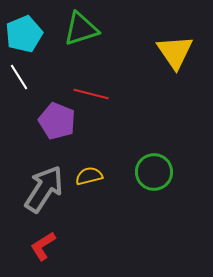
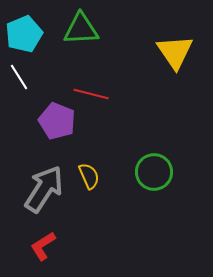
green triangle: rotated 15 degrees clockwise
yellow semicircle: rotated 80 degrees clockwise
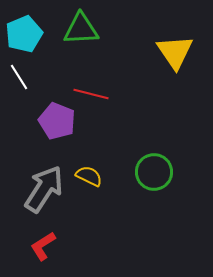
yellow semicircle: rotated 40 degrees counterclockwise
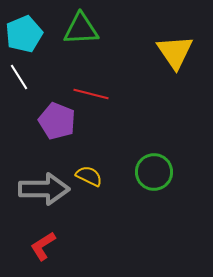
gray arrow: rotated 57 degrees clockwise
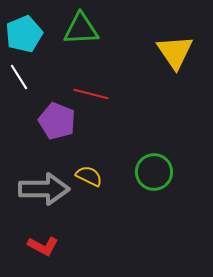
red L-shape: rotated 120 degrees counterclockwise
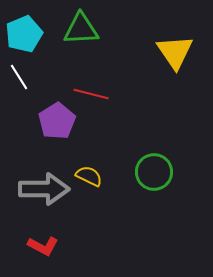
purple pentagon: rotated 18 degrees clockwise
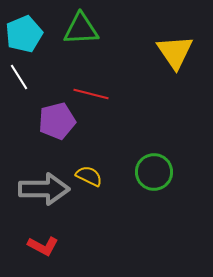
purple pentagon: rotated 18 degrees clockwise
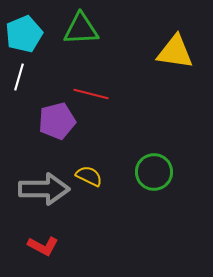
yellow triangle: rotated 48 degrees counterclockwise
white line: rotated 48 degrees clockwise
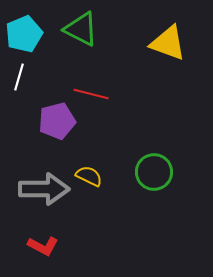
green triangle: rotated 30 degrees clockwise
yellow triangle: moved 7 px left, 9 px up; rotated 12 degrees clockwise
